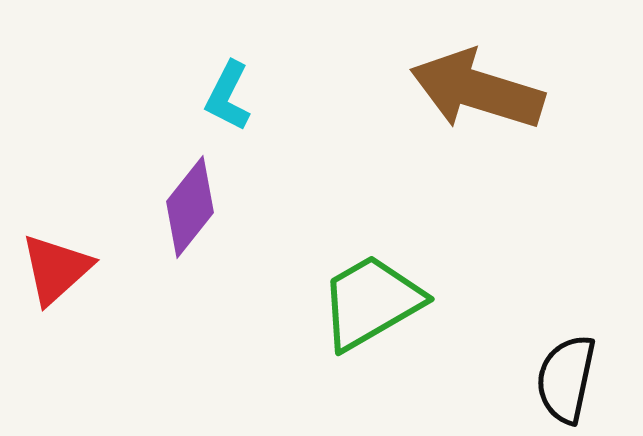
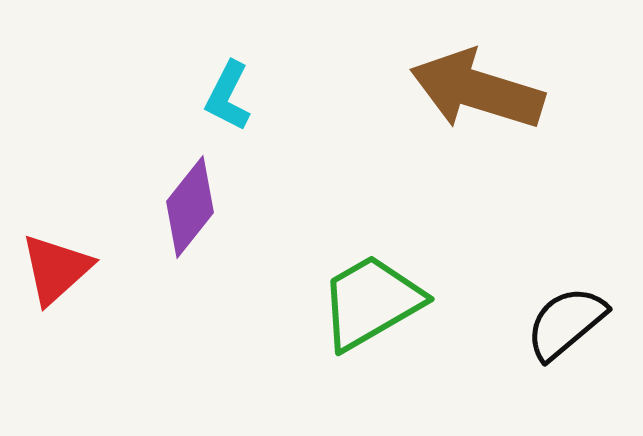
black semicircle: moved 56 px up; rotated 38 degrees clockwise
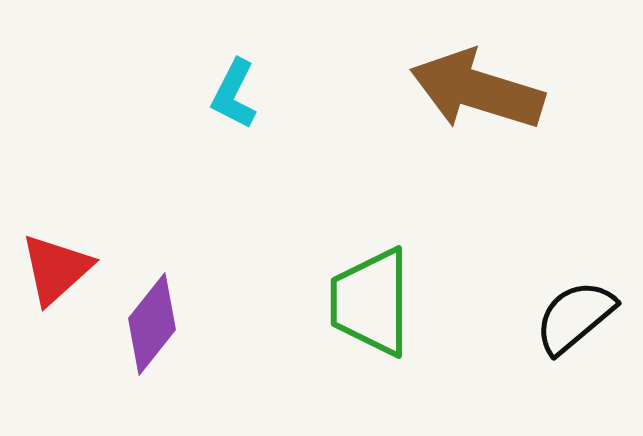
cyan L-shape: moved 6 px right, 2 px up
purple diamond: moved 38 px left, 117 px down
green trapezoid: rotated 60 degrees counterclockwise
black semicircle: moved 9 px right, 6 px up
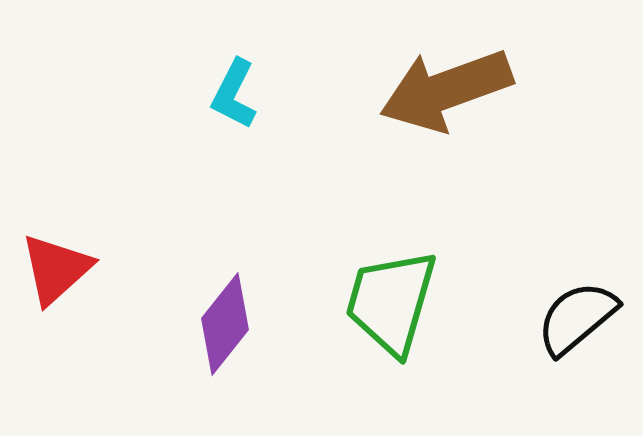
brown arrow: moved 31 px left; rotated 37 degrees counterclockwise
green trapezoid: moved 20 px right; rotated 16 degrees clockwise
black semicircle: moved 2 px right, 1 px down
purple diamond: moved 73 px right
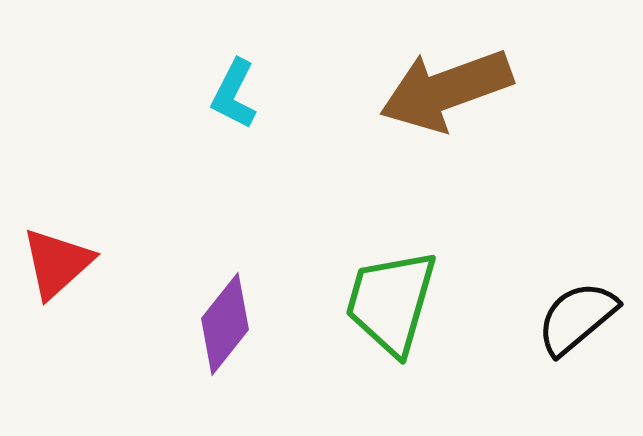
red triangle: moved 1 px right, 6 px up
